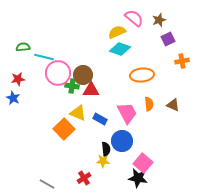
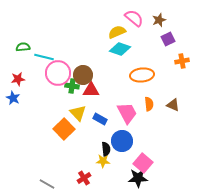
yellow triangle: rotated 24 degrees clockwise
black star: rotated 12 degrees counterclockwise
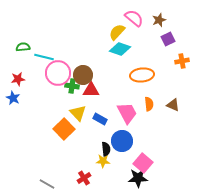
yellow semicircle: rotated 24 degrees counterclockwise
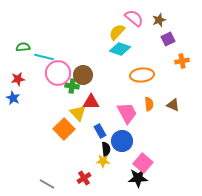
red triangle: moved 12 px down
blue rectangle: moved 12 px down; rotated 32 degrees clockwise
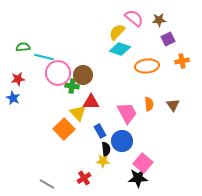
brown star: rotated 16 degrees clockwise
orange ellipse: moved 5 px right, 9 px up
brown triangle: rotated 32 degrees clockwise
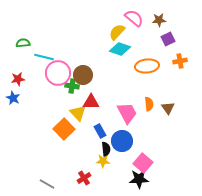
green semicircle: moved 4 px up
orange cross: moved 2 px left
brown triangle: moved 5 px left, 3 px down
black star: moved 1 px right, 1 px down
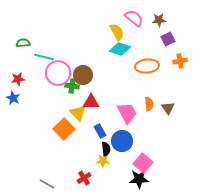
yellow semicircle: rotated 108 degrees clockwise
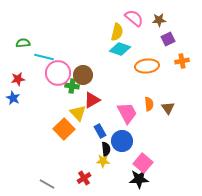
yellow semicircle: rotated 42 degrees clockwise
orange cross: moved 2 px right
red triangle: moved 1 px right, 2 px up; rotated 30 degrees counterclockwise
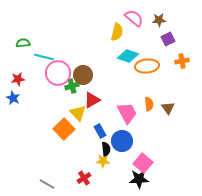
cyan diamond: moved 8 px right, 7 px down
green cross: rotated 24 degrees counterclockwise
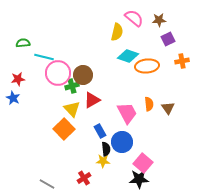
yellow triangle: moved 6 px left, 4 px up
blue circle: moved 1 px down
